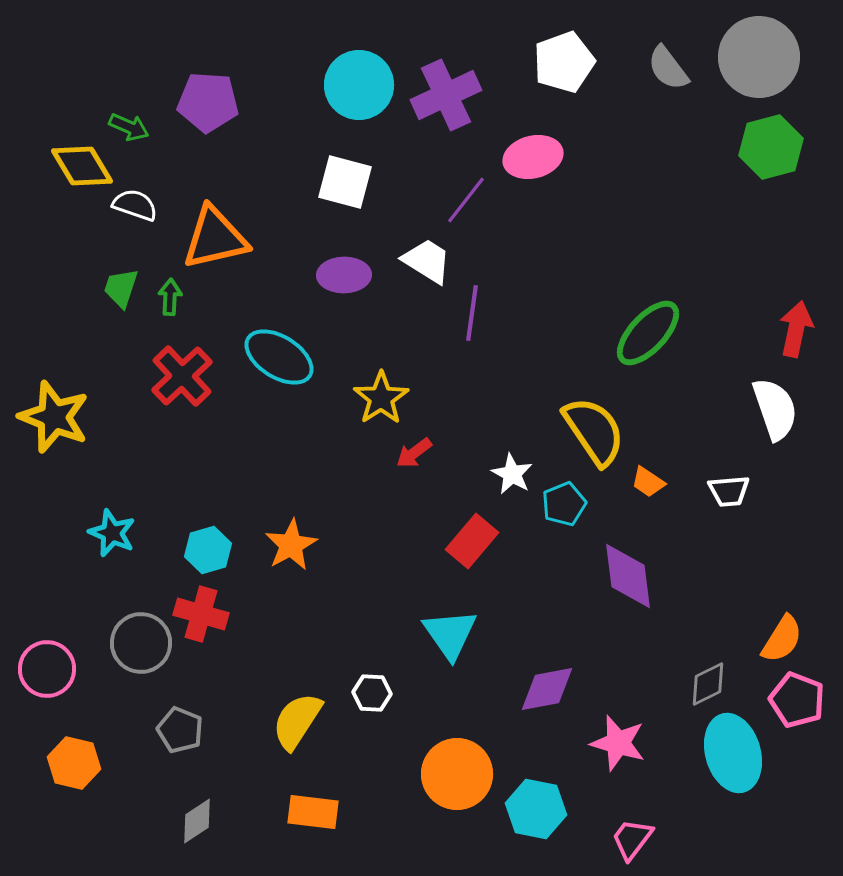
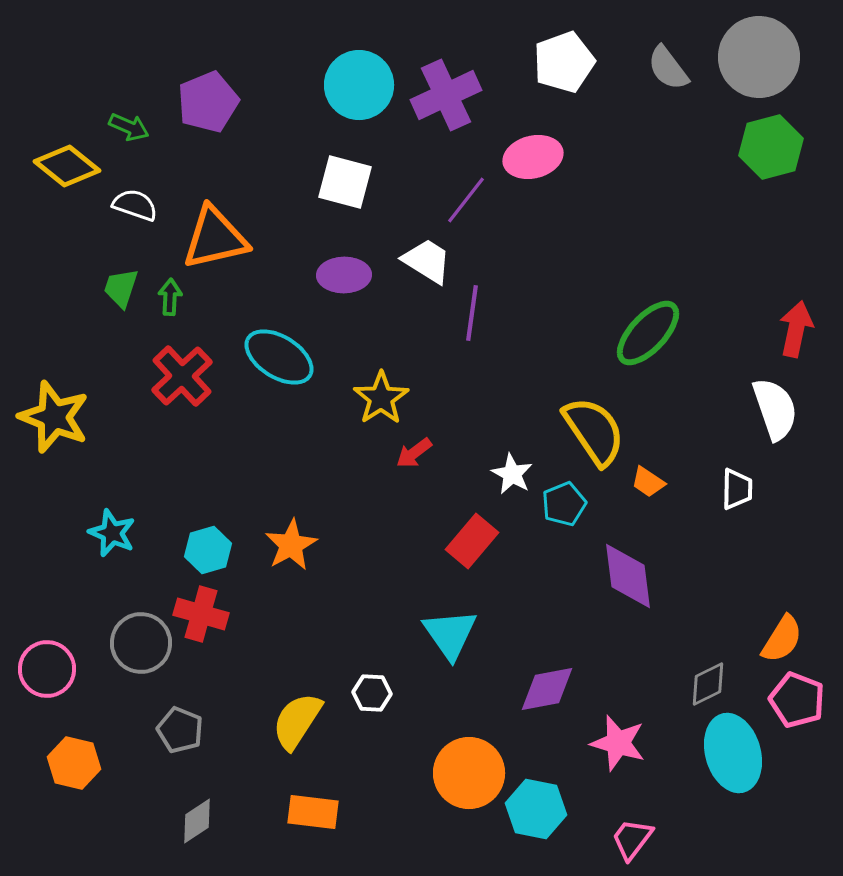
purple pentagon at (208, 102): rotated 26 degrees counterclockwise
yellow diamond at (82, 166): moved 15 px left; rotated 20 degrees counterclockwise
white trapezoid at (729, 491): moved 8 px right, 2 px up; rotated 84 degrees counterclockwise
orange circle at (457, 774): moved 12 px right, 1 px up
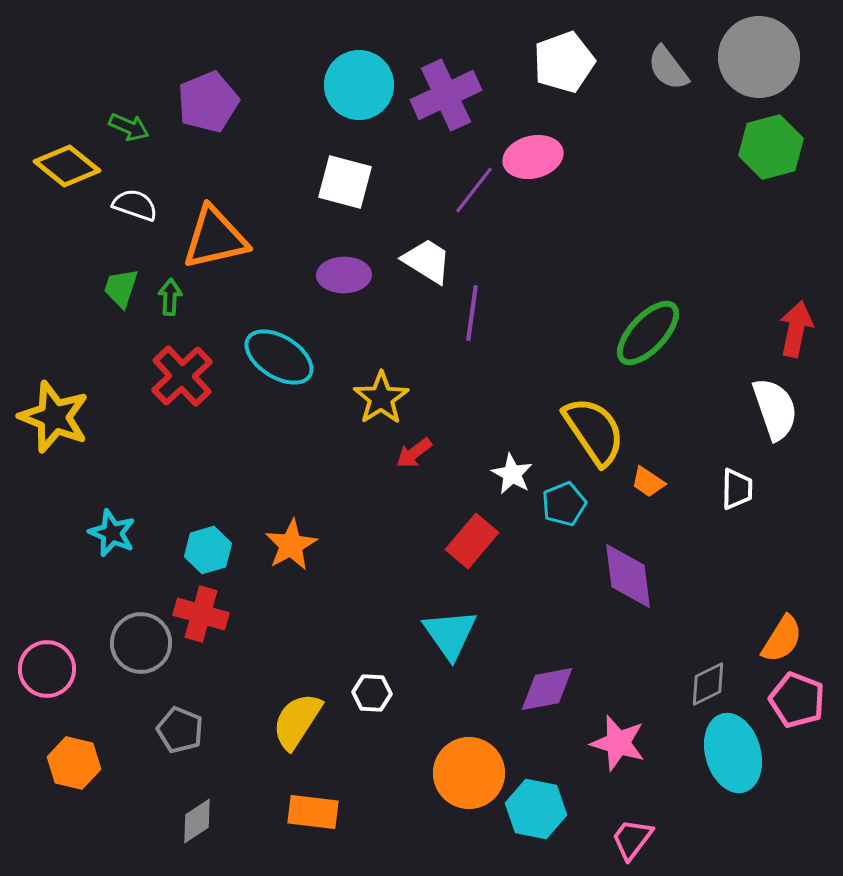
purple line at (466, 200): moved 8 px right, 10 px up
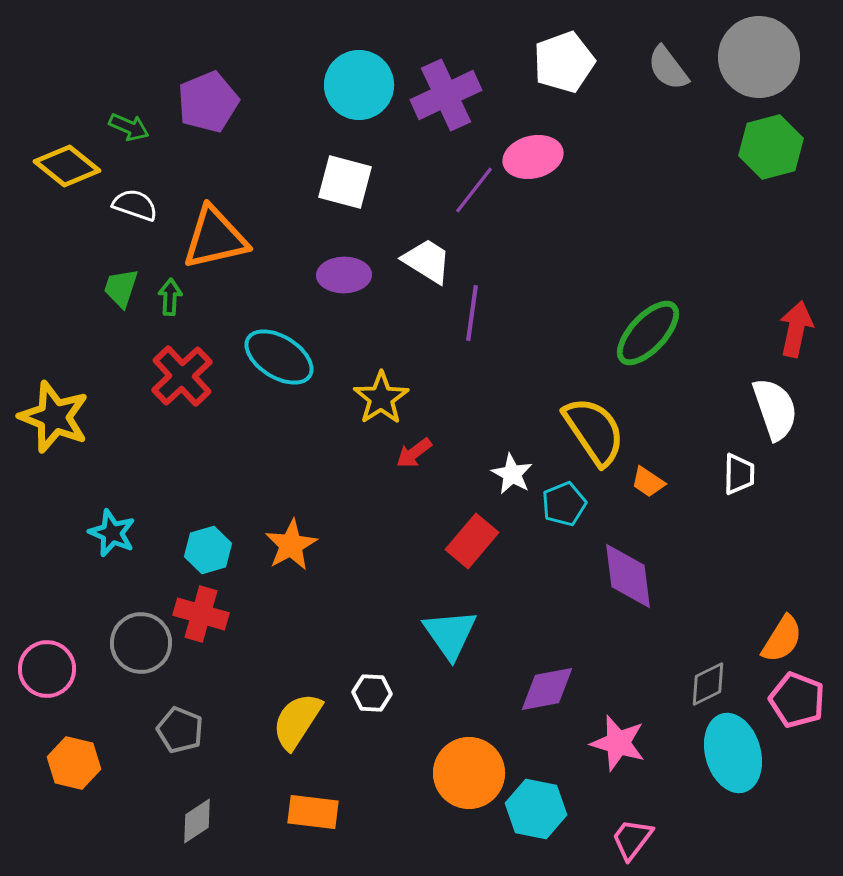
white trapezoid at (737, 489): moved 2 px right, 15 px up
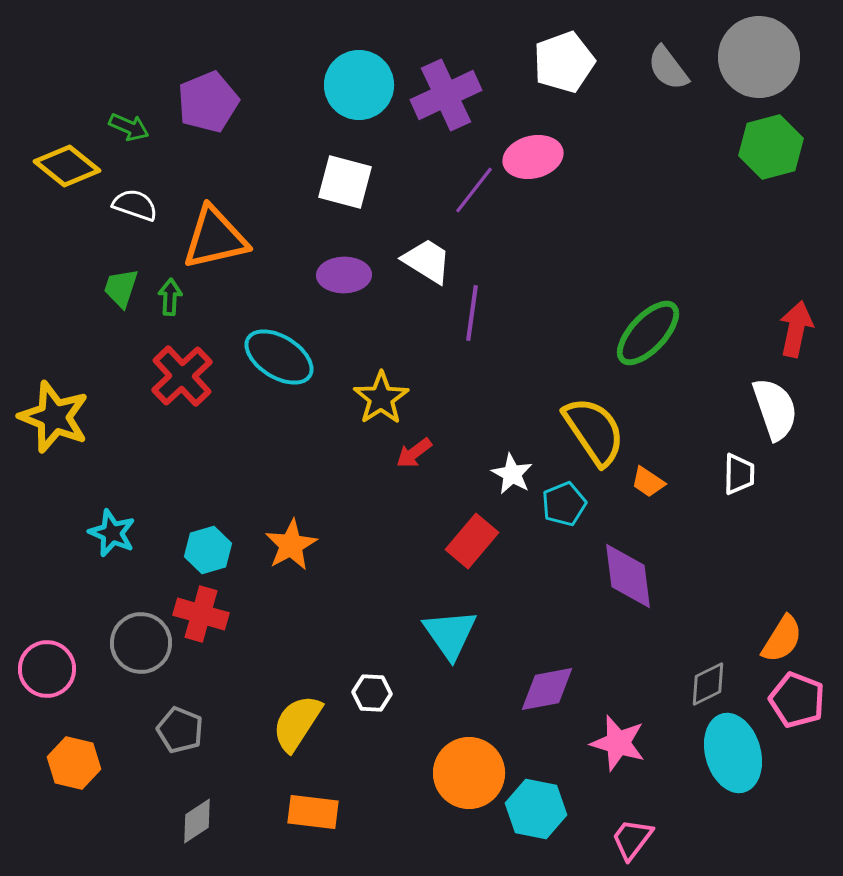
yellow semicircle at (297, 721): moved 2 px down
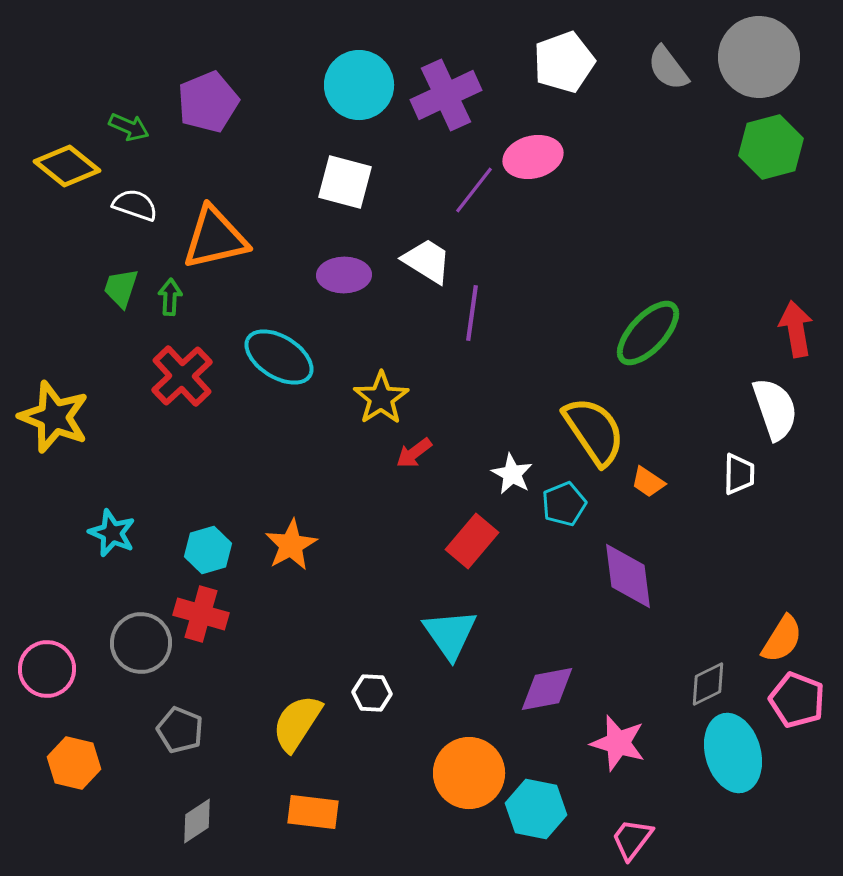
red arrow at (796, 329): rotated 22 degrees counterclockwise
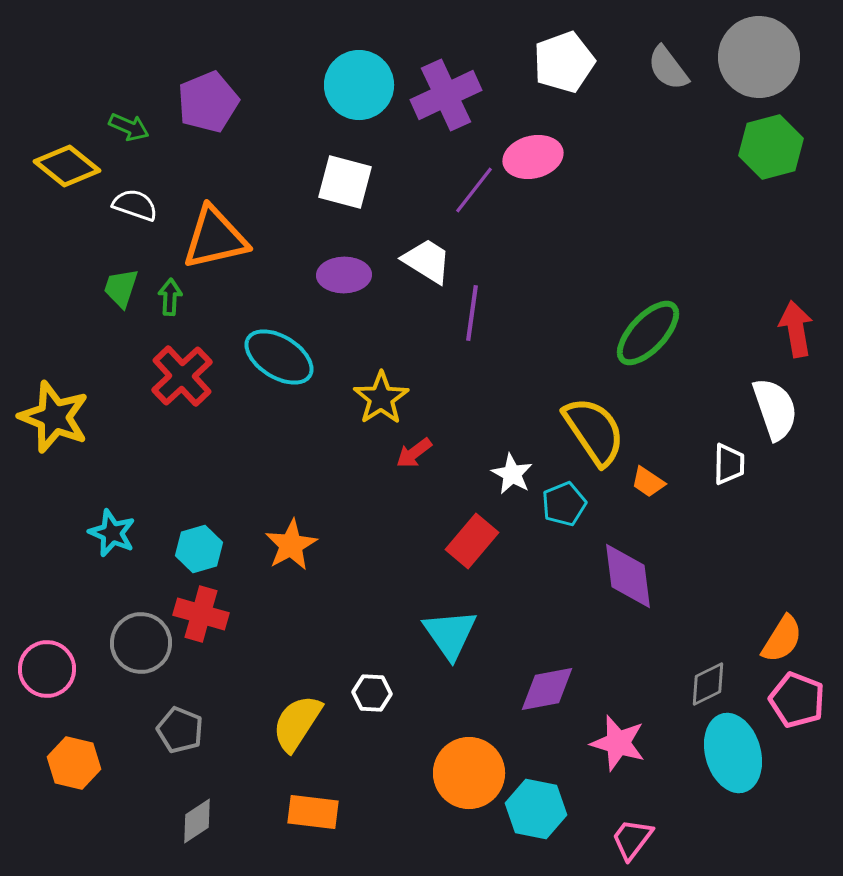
white trapezoid at (739, 474): moved 10 px left, 10 px up
cyan hexagon at (208, 550): moved 9 px left, 1 px up
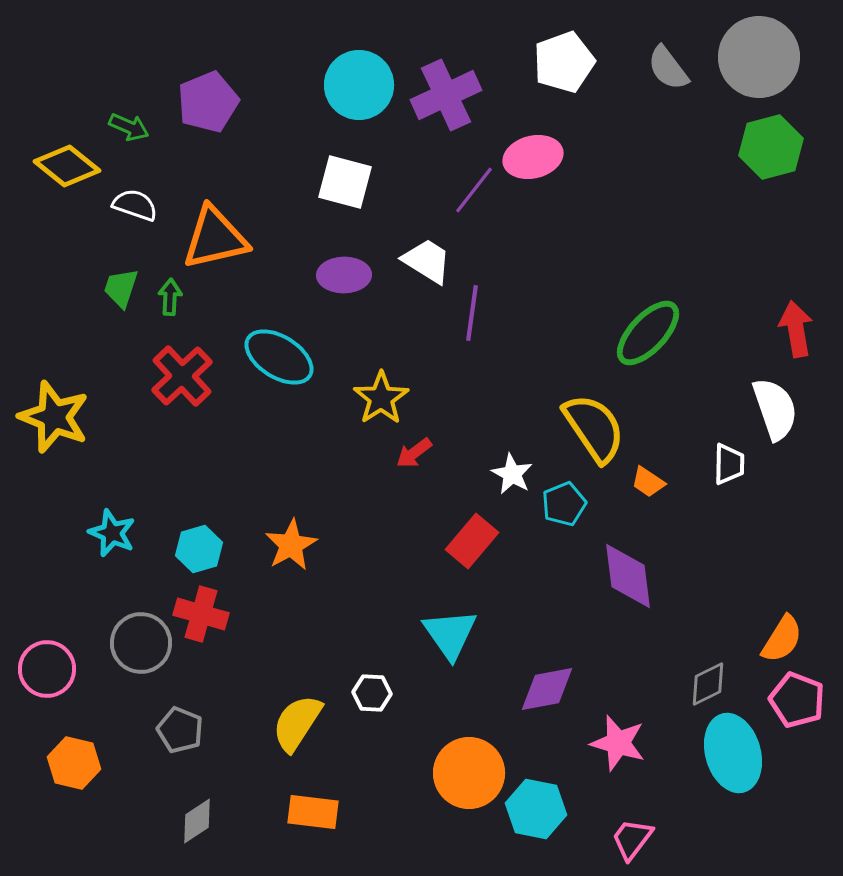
yellow semicircle at (594, 431): moved 3 px up
